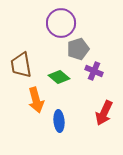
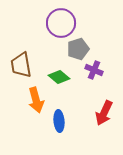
purple cross: moved 1 px up
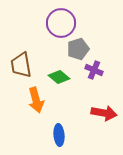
red arrow: rotated 105 degrees counterclockwise
blue ellipse: moved 14 px down
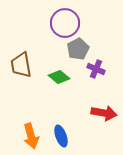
purple circle: moved 4 px right
gray pentagon: rotated 10 degrees counterclockwise
purple cross: moved 2 px right, 1 px up
orange arrow: moved 5 px left, 36 px down
blue ellipse: moved 2 px right, 1 px down; rotated 15 degrees counterclockwise
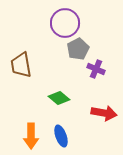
green diamond: moved 21 px down
orange arrow: rotated 15 degrees clockwise
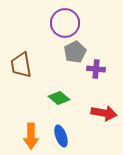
gray pentagon: moved 3 px left, 3 px down
purple cross: rotated 18 degrees counterclockwise
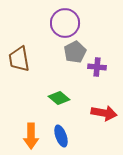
brown trapezoid: moved 2 px left, 6 px up
purple cross: moved 1 px right, 2 px up
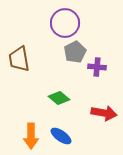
blue ellipse: rotated 35 degrees counterclockwise
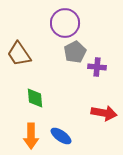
brown trapezoid: moved 5 px up; rotated 24 degrees counterclockwise
green diamond: moved 24 px left; rotated 45 degrees clockwise
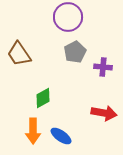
purple circle: moved 3 px right, 6 px up
purple cross: moved 6 px right
green diamond: moved 8 px right; rotated 65 degrees clockwise
orange arrow: moved 2 px right, 5 px up
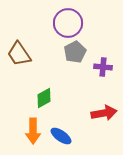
purple circle: moved 6 px down
green diamond: moved 1 px right
red arrow: rotated 20 degrees counterclockwise
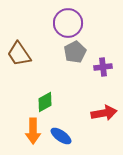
purple cross: rotated 12 degrees counterclockwise
green diamond: moved 1 px right, 4 px down
